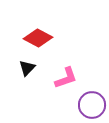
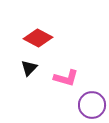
black triangle: moved 2 px right
pink L-shape: rotated 35 degrees clockwise
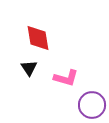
red diamond: rotated 52 degrees clockwise
black triangle: rotated 18 degrees counterclockwise
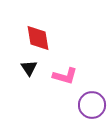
pink L-shape: moved 1 px left, 2 px up
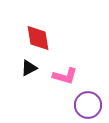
black triangle: rotated 36 degrees clockwise
purple circle: moved 4 px left
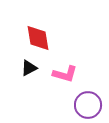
pink L-shape: moved 2 px up
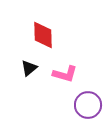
red diamond: moved 5 px right, 3 px up; rotated 8 degrees clockwise
black triangle: rotated 12 degrees counterclockwise
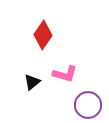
red diamond: rotated 36 degrees clockwise
black triangle: moved 3 px right, 14 px down
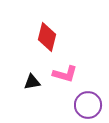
red diamond: moved 4 px right, 2 px down; rotated 20 degrees counterclockwise
black triangle: rotated 30 degrees clockwise
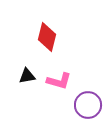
pink L-shape: moved 6 px left, 7 px down
black triangle: moved 5 px left, 6 px up
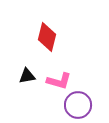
purple circle: moved 10 px left
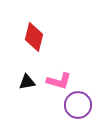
red diamond: moved 13 px left
black triangle: moved 6 px down
